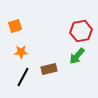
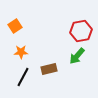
orange square: rotated 16 degrees counterclockwise
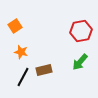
orange star: rotated 16 degrees clockwise
green arrow: moved 3 px right, 6 px down
brown rectangle: moved 5 px left, 1 px down
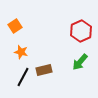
red hexagon: rotated 15 degrees counterclockwise
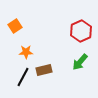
orange star: moved 5 px right; rotated 16 degrees counterclockwise
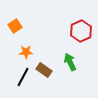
green arrow: moved 10 px left; rotated 114 degrees clockwise
brown rectangle: rotated 49 degrees clockwise
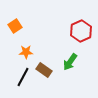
green arrow: rotated 120 degrees counterclockwise
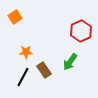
orange square: moved 9 px up
brown rectangle: rotated 21 degrees clockwise
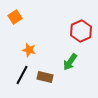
orange star: moved 3 px right, 2 px up; rotated 16 degrees clockwise
brown rectangle: moved 1 px right, 7 px down; rotated 42 degrees counterclockwise
black line: moved 1 px left, 2 px up
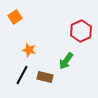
green arrow: moved 4 px left, 1 px up
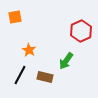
orange square: rotated 24 degrees clockwise
orange star: rotated 16 degrees clockwise
black line: moved 2 px left
